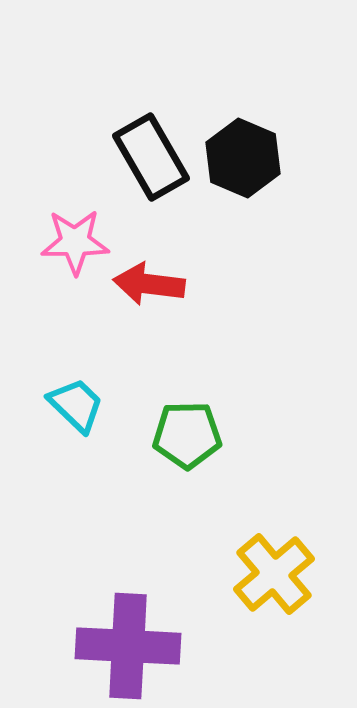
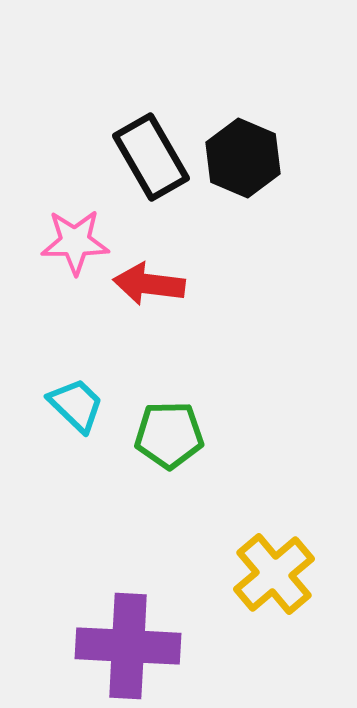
green pentagon: moved 18 px left
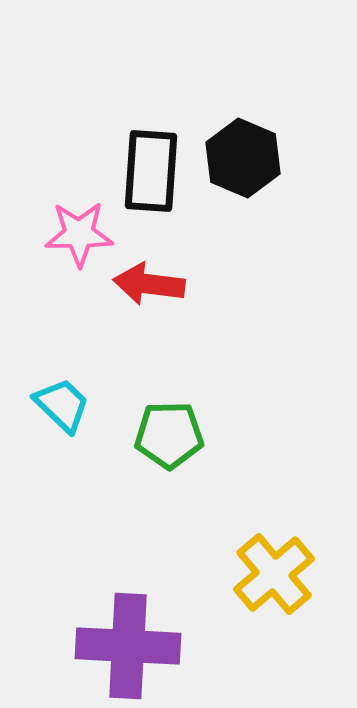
black rectangle: moved 14 px down; rotated 34 degrees clockwise
pink star: moved 4 px right, 8 px up
cyan trapezoid: moved 14 px left
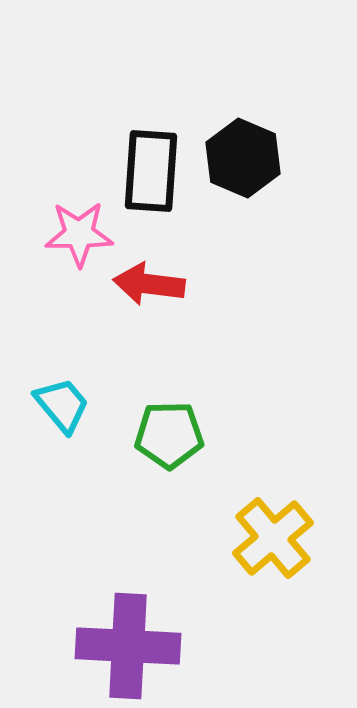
cyan trapezoid: rotated 6 degrees clockwise
yellow cross: moved 1 px left, 36 px up
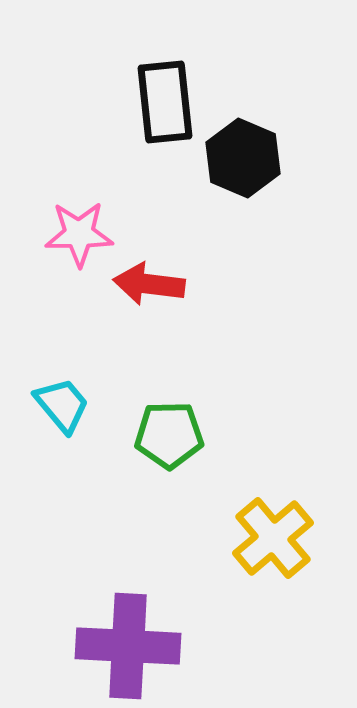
black rectangle: moved 14 px right, 69 px up; rotated 10 degrees counterclockwise
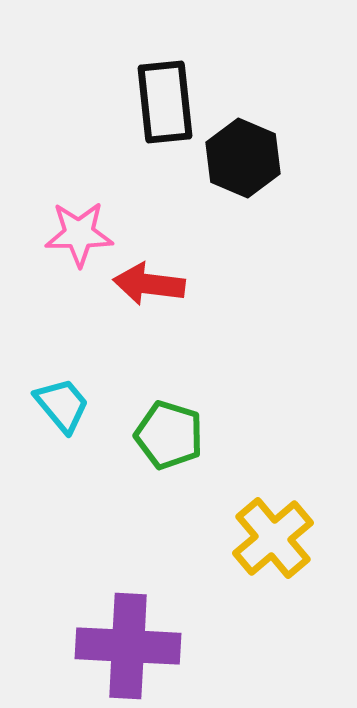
green pentagon: rotated 18 degrees clockwise
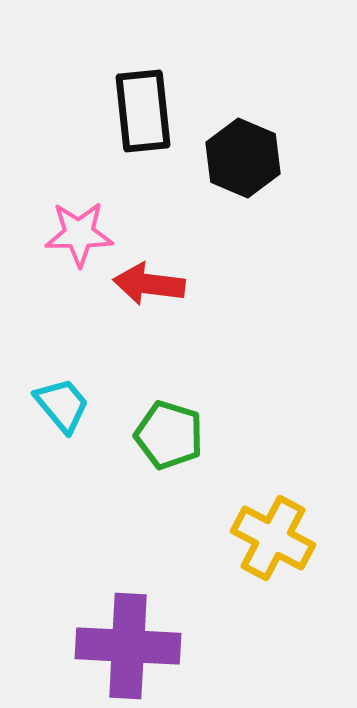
black rectangle: moved 22 px left, 9 px down
yellow cross: rotated 22 degrees counterclockwise
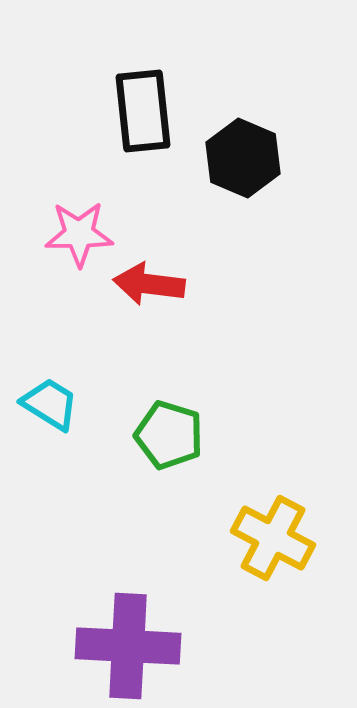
cyan trapezoid: moved 12 px left, 1 px up; rotated 18 degrees counterclockwise
